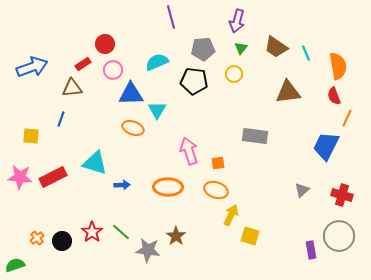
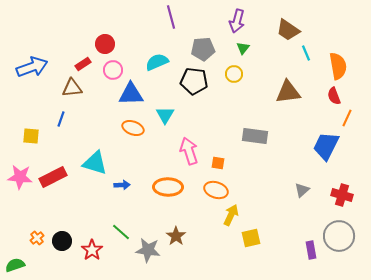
brown trapezoid at (276, 47): moved 12 px right, 17 px up
green triangle at (241, 48): moved 2 px right
cyan triangle at (157, 110): moved 8 px right, 5 px down
orange square at (218, 163): rotated 16 degrees clockwise
red star at (92, 232): moved 18 px down
yellow square at (250, 236): moved 1 px right, 2 px down; rotated 30 degrees counterclockwise
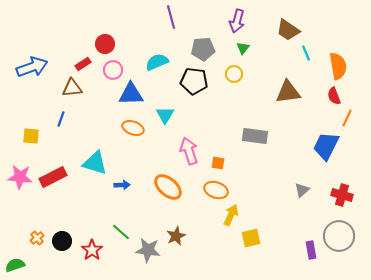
orange ellipse at (168, 187): rotated 40 degrees clockwise
brown star at (176, 236): rotated 12 degrees clockwise
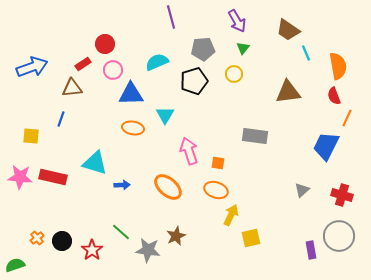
purple arrow at (237, 21): rotated 45 degrees counterclockwise
black pentagon at (194, 81): rotated 24 degrees counterclockwise
orange ellipse at (133, 128): rotated 10 degrees counterclockwise
red rectangle at (53, 177): rotated 40 degrees clockwise
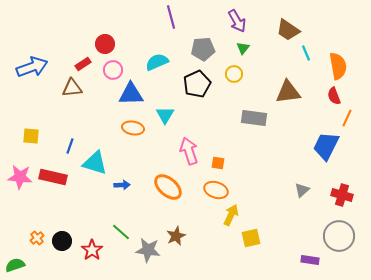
black pentagon at (194, 81): moved 3 px right, 3 px down; rotated 8 degrees counterclockwise
blue line at (61, 119): moved 9 px right, 27 px down
gray rectangle at (255, 136): moved 1 px left, 18 px up
purple rectangle at (311, 250): moved 1 px left, 10 px down; rotated 72 degrees counterclockwise
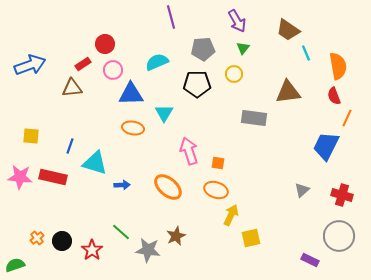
blue arrow at (32, 67): moved 2 px left, 2 px up
black pentagon at (197, 84): rotated 24 degrees clockwise
cyan triangle at (165, 115): moved 1 px left, 2 px up
purple rectangle at (310, 260): rotated 18 degrees clockwise
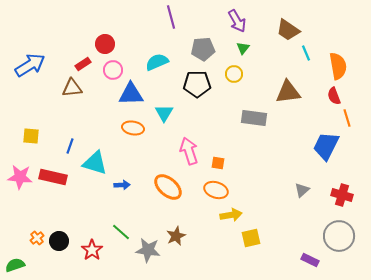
blue arrow at (30, 65): rotated 12 degrees counterclockwise
orange line at (347, 118): rotated 42 degrees counterclockwise
yellow arrow at (231, 215): rotated 55 degrees clockwise
black circle at (62, 241): moved 3 px left
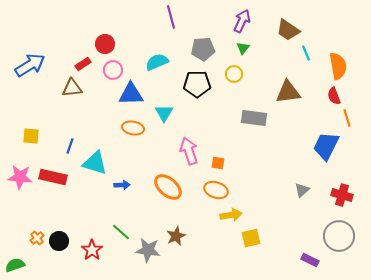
purple arrow at (237, 21): moved 5 px right; rotated 125 degrees counterclockwise
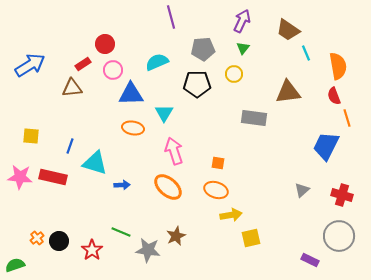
pink arrow at (189, 151): moved 15 px left
green line at (121, 232): rotated 18 degrees counterclockwise
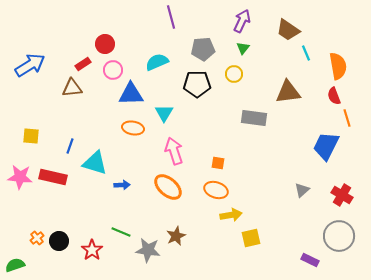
red cross at (342, 195): rotated 15 degrees clockwise
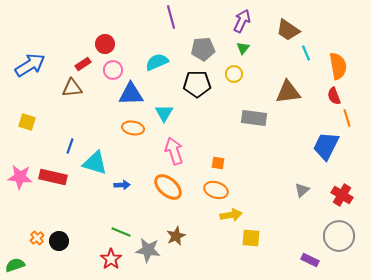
yellow square at (31, 136): moved 4 px left, 14 px up; rotated 12 degrees clockwise
yellow square at (251, 238): rotated 18 degrees clockwise
red star at (92, 250): moved 19 px right, 9 px down
